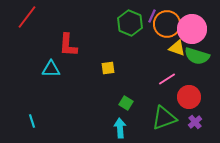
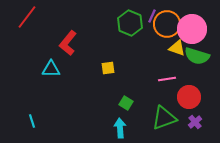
red L-shape: moved 2 px up; rotated 35 degrees clockwise
pink line: rotated 24 degrees clockwise
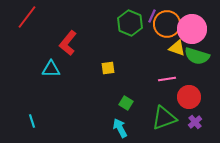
cyan arrow: rotated 24 degrees counterclockwise
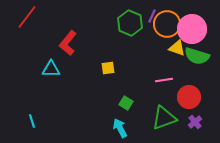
pink line: moved 3 px left, 1 px down
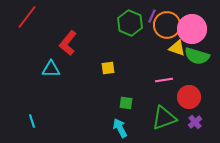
orange circle: moved 1 px down
green square: rotated 24 degrees counterclockwise
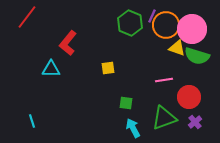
orange circle: moved 1 px left
cyan arrow: moved 13 px right
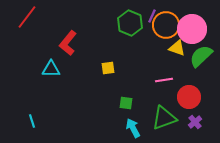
green semicircle: moved 4 px right; rotated 120 degrees clockwise
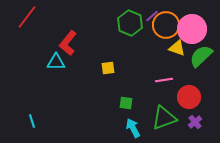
purple line: rotated 24 degrees clockwise
cyan triangle: moved 5 px right, 7 px up
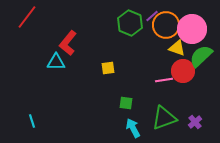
red circle: moved 6 px left, 26 px up
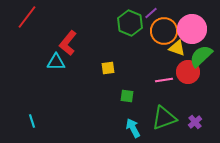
purple line: moved 1 px left, 3 px up
orange circle: moved 2 px left, 6 px down
red circle: moved 5 px right, 1 px down
green square: moved 1 px right, 7 px up
